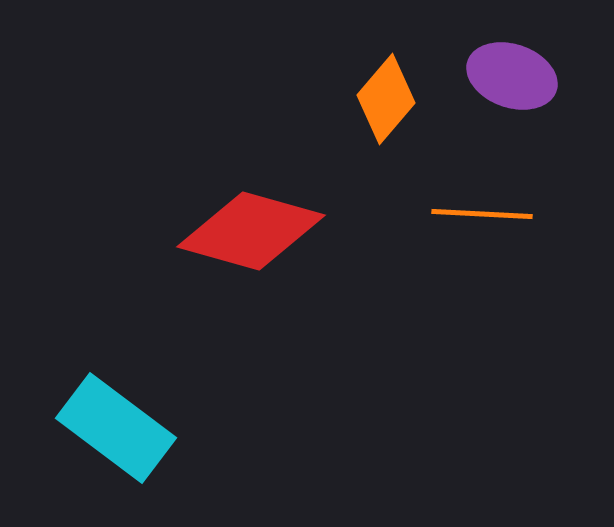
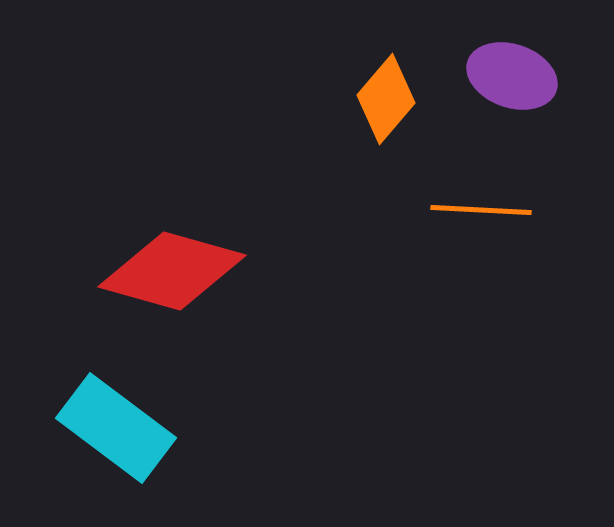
orange line: moved 1 px left, 4 px up
red diamond: moved 79 px left, 40 px down
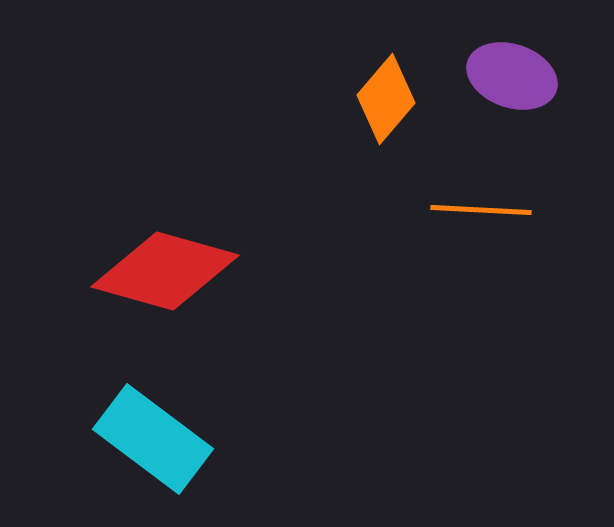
red diamond: moved 7 px left
cyan rectangle: moved 37 px right, 11 px down
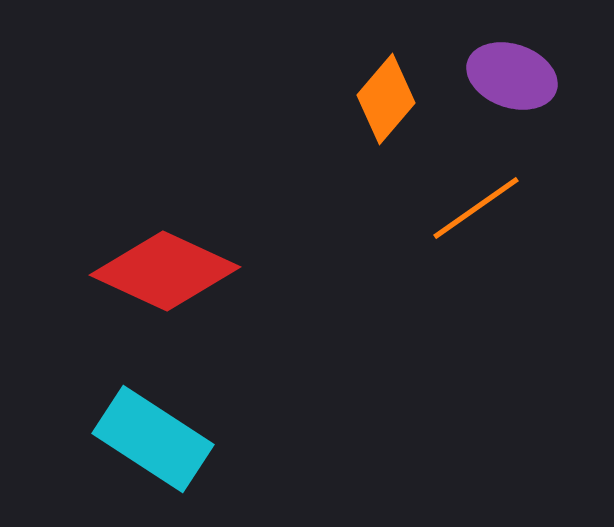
orange line: moved 5 px left, 2 px up; rotated 38 degrees counterclockwise
red diamond: rotated 9 degrees clockwise
cyan rectangle: rotated 4 degrees counterclockwise
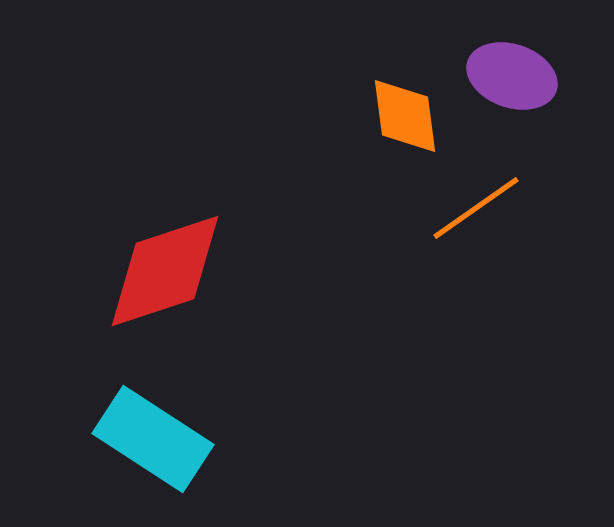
orange diamond: moved 19 px right, 17 px down; rotated 48 degrees counterclockwise
red diamond: rotated 43 degrees counterclockwise
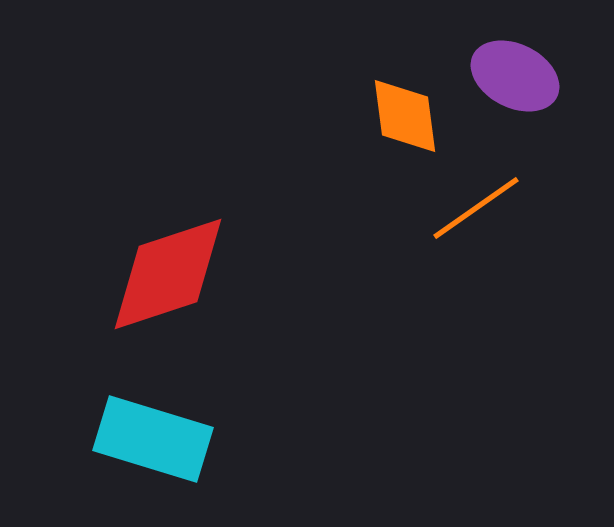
purple ellipse: moved 3 px right; rotated 8 degrees clockwise
red diamond: moved 3 px right, 3 px down
cyan rectangle: rotated 16 degrees counterclockwise
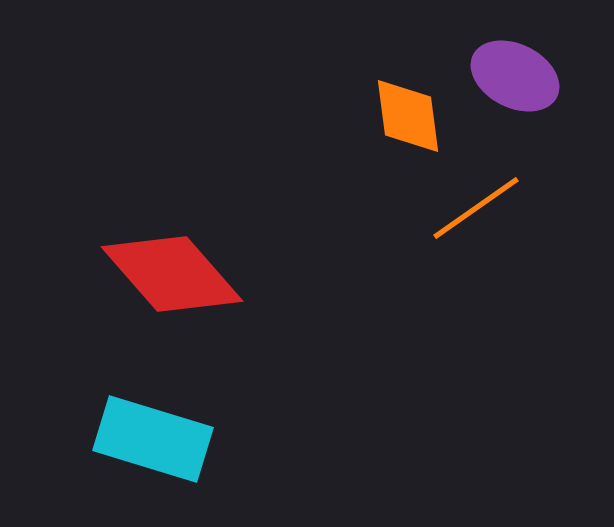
orange diamond: moved 3 px right
red diamond: moved 4 px right; rotated 67 degrees clockwise
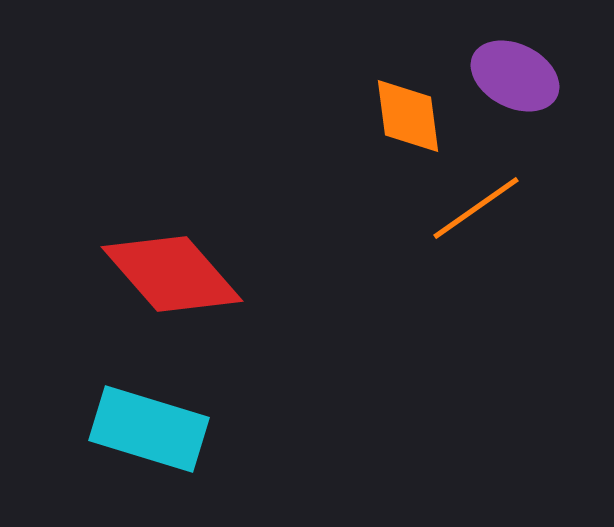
cyan rectangle: moved 4 px left, 10 px up
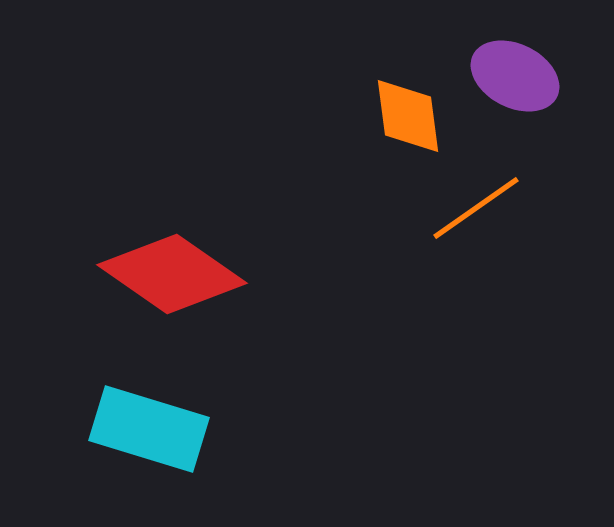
red diamond: rotated 14 degrees counterclockwise
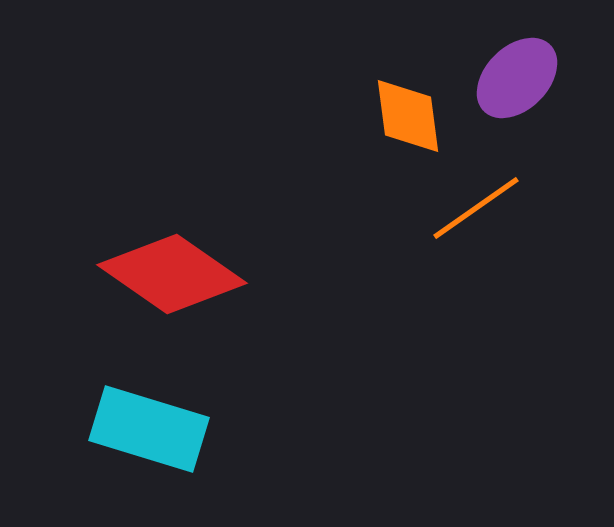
purple ellipse: moved 2 px right, 2 px down; rotated 72 degrees counterclockwise
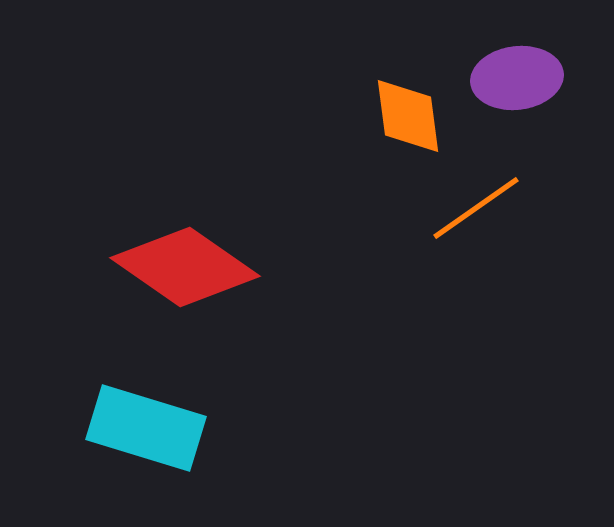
purple ellipse: rotated 38 degrees clockwise
red diamond: moved 13 px right, 7 px up
cyan rectangle: moved 3 px left, 1 px up
